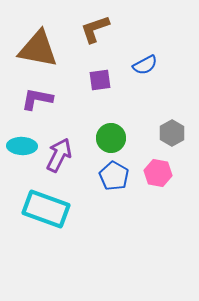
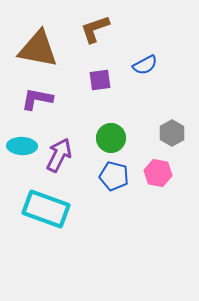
blue pentagon: rotated 16 degrees counterclockwise
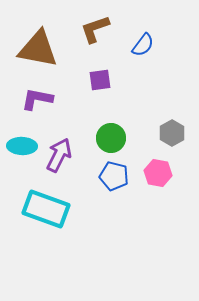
blue semicircle: moved 2 px left, 20 px up; rotated 25 degrees counterclockwise
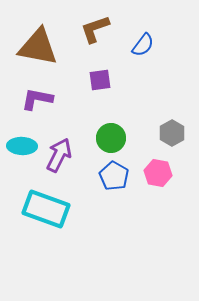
brown triangle: moved 2 px up
blue pentagon: rotated 16 degrees clockwise
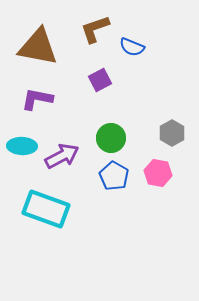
blue semicircle: moved 11 px left, 2 px down; rotated 75 degrees clockwise
purple square: rotated 20 degrees counterclockwise
purple arrow: moved 3 px right, 1 px down; rotated 36 degrees clockwise
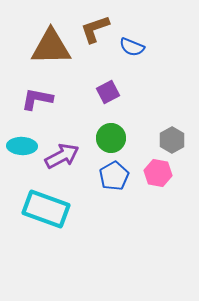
brown triangle: moved 13 px right; rotated 12 degrees counterclockwise
purple square: moved 8 px right, 12 px down
gray hexagon: moved 7 px down
blue pentagon: rotated 12 degrees clockwise
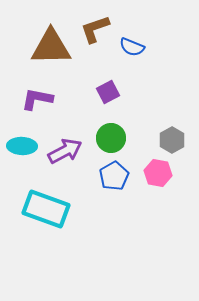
purple arrow: moved 3 px right, 5 px up
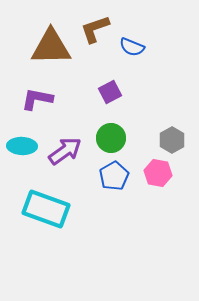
purple square: moved 2 px right
purple arrow: rotated 8 degrees counterclockwise
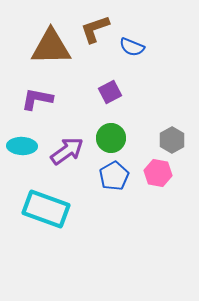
purple arrow: moved 2 px right
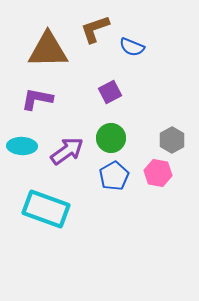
brown triangle: moved 3 px left, 3 px down
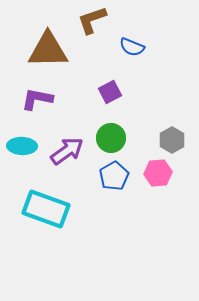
brown L-shape: moved 3 px left, 9 px up
pink hexagon: rotated 16 degrees counterclockwise
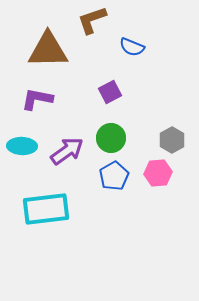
cyan rectangle: rotated 27 degrees counterclockwise
